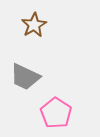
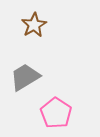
gray trapezoid: rotated 124 degrees clockwise
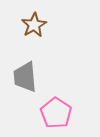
gray trapezoid: rotated 64 degrees counterclockwise
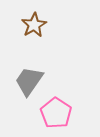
gray trapezoid: moved 4 px right, 4 px down; rotated 40 degrees clockwise
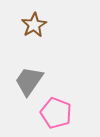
pink pentagon: rotated 12 degrees counterclockwise
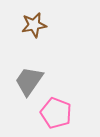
brown star: rotated 20 degrees clockwise
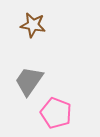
brown star: moved 1 px left; rotated 20 degrees clockwise
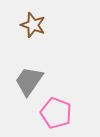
brown star: rotated 10 degrees clockwise
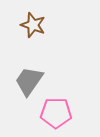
pink pentagon: rotated 20 degrees counterclockwise
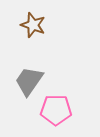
pink pentagon: moved 3 px up
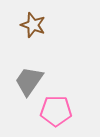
pink pentagon: moved 1 px down
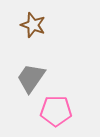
gray trapezoid: moved 2 px right, 3 px up
